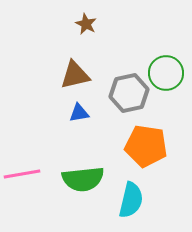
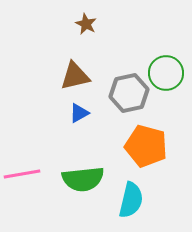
brown triangle: moved 1 px down
blue triangle: rotated 20 degrees counterclockwise
orange pentagon: rotated 6 degrees clockwise
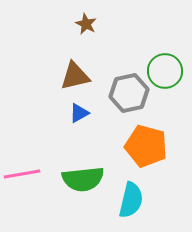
green circle: moved 1 px left, 2 px up
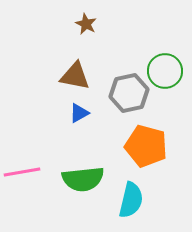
brown triangle: rotated 24 degrees clockwise
pink line: moved 2 px up
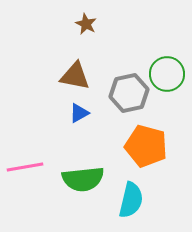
green circle: moved 2 px right, 3 px down
pink line: moved 3 px right, 5 px up
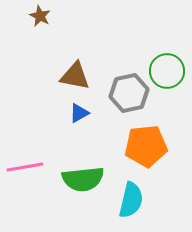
brown star: moved 46 px left, 8 px up
green circle: moved 3 px up
orange pentagon: rotated 21 degrees counterclockwise
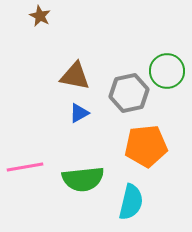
cyan semicircle: moved 2 px down
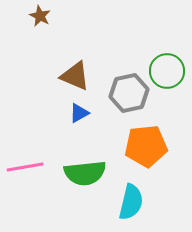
brown triangle: rotated 12 degrees clockwise
green semicircle: moved 2 px right, 6 px up
